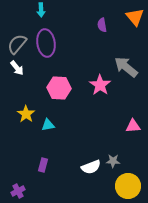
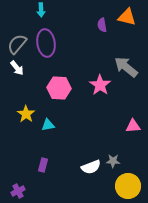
orange triangle: moved 8 px left; rotated 36 degrees counterclockwise
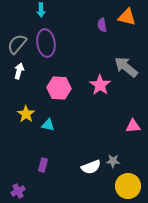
white arrow: moved 2 px right, 3 px down; rotated 126 degrees counterclockwise
cyan triangle: rotated 24 degrees clockwise
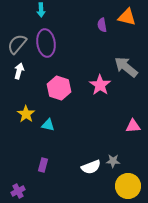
pink hexagon: rotated 15 degrees clockwise
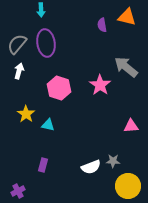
pink triangle: moved 2 px left
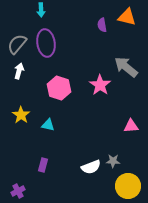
yellow star: moved 5 px left, 1 px down
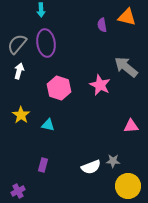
pink star: rotated 10 degrees counterclockwise
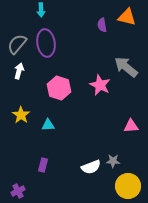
cyan triangle: rotated 16 degrees counterclockwise
